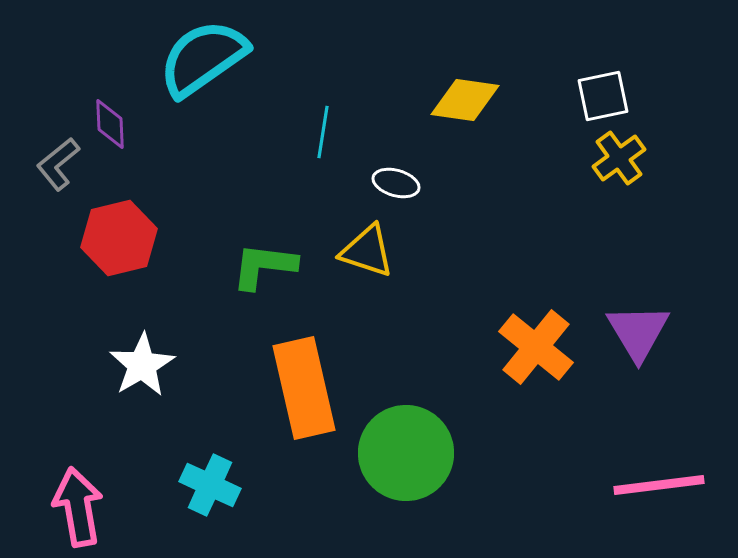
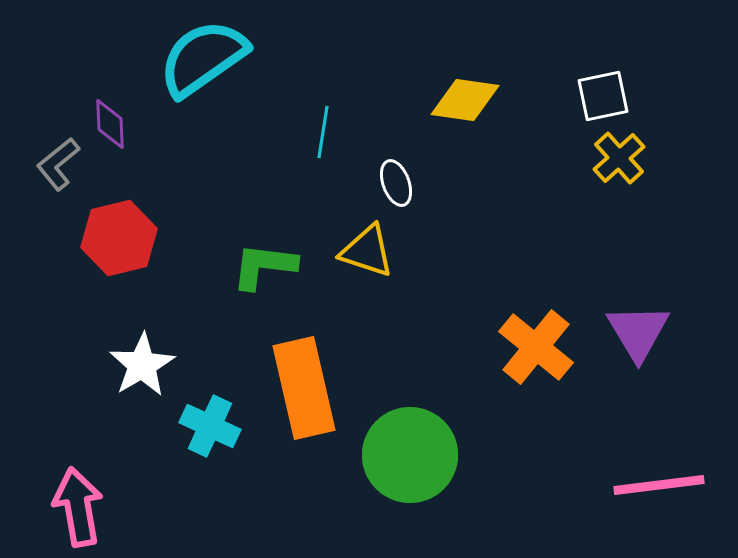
yellow cross: rotated 6 degrees counterclockwise
white ellipse: rotated 54 degrees clockwise
green circle: moved 4 px right, 2 px down
cyan cross: moved 59 px up
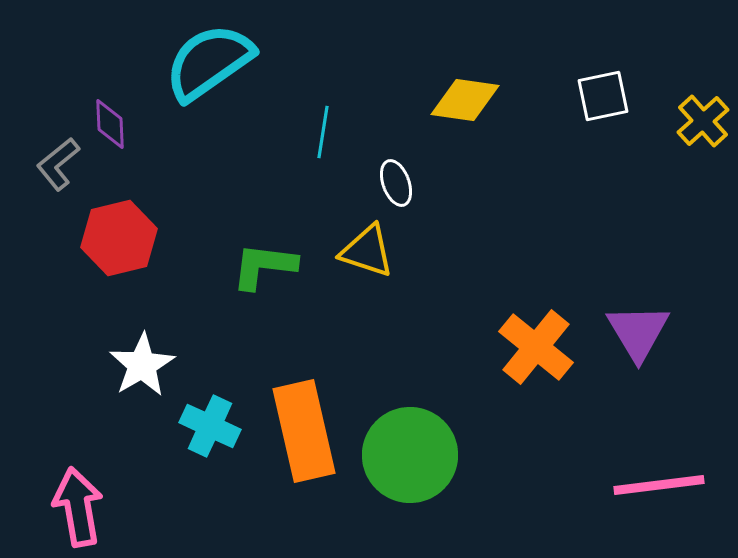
cyan semicircle: moved 6 px right, 4 px down
yellow cross: moved 84 px right, 37 px up
orange rectangle: moved 43 px down
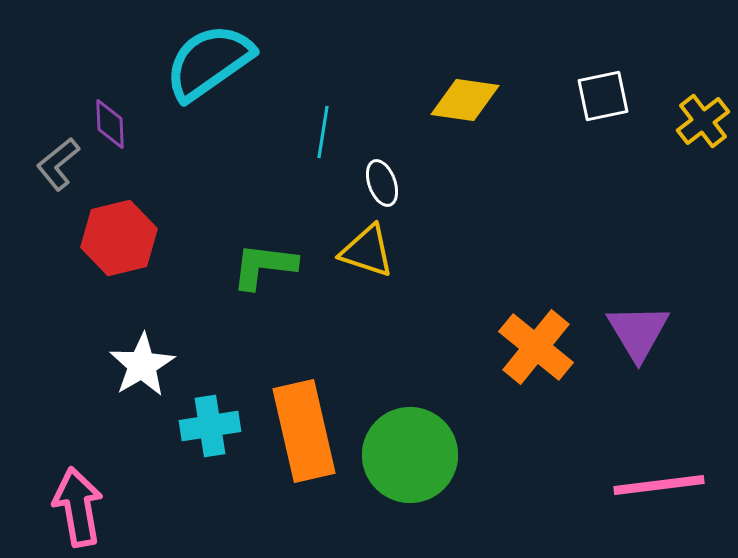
yellow cross: rotated 4 degrees clockwise
white ellipse: moved 14 px left
cyan cross: rotated 34 degrees counterclockwise
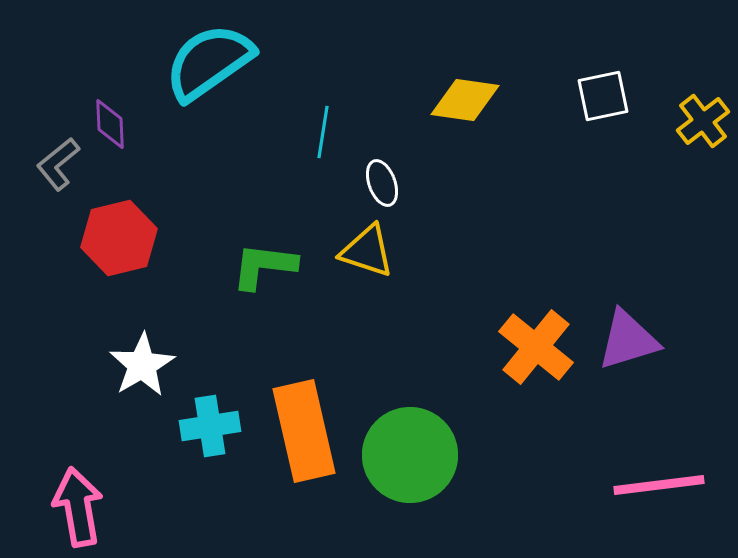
purple triangle: moved 10 px left, 8 px down; rotated 44 degrees clockwise
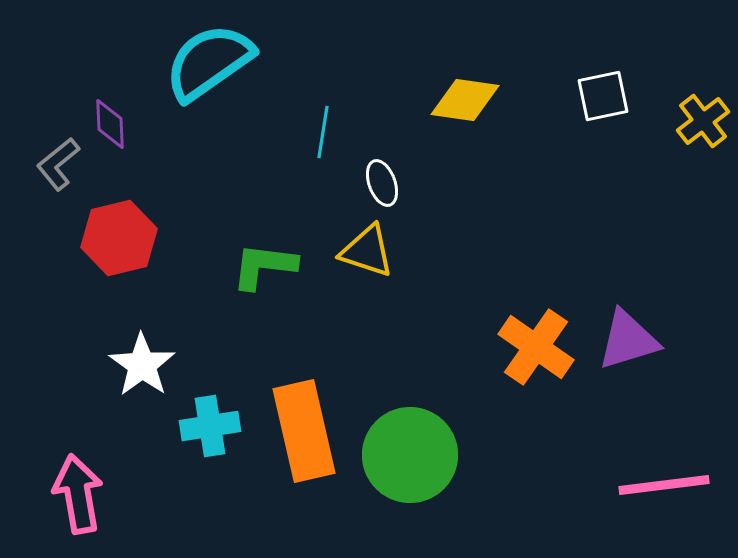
orange cross: rotated 4 degrees counterclockwise
white star: rotated 6 degrees counterclockwise
pink line: moved 5 px right
pink arrow: moved 13 px up
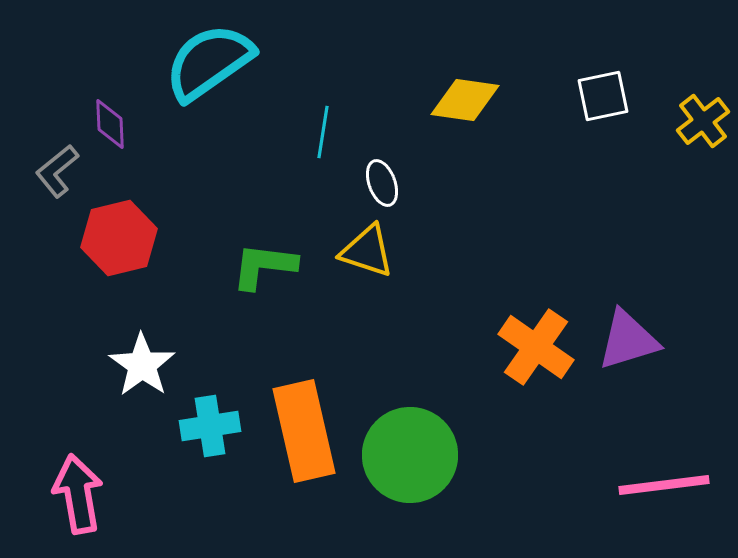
gray L-shape: moved 1 px left, 7 px down
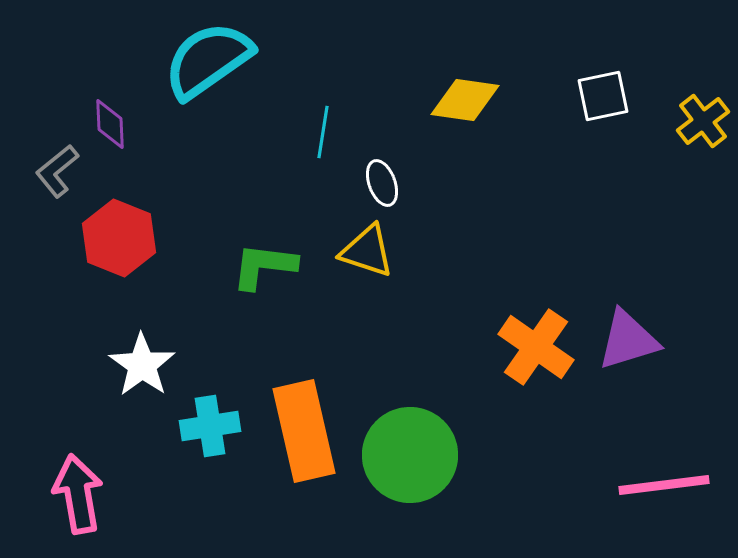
cyan semicircle: moved 1 px left, 2 px up
red hexagon: rotated 24 degrees counterclockwise
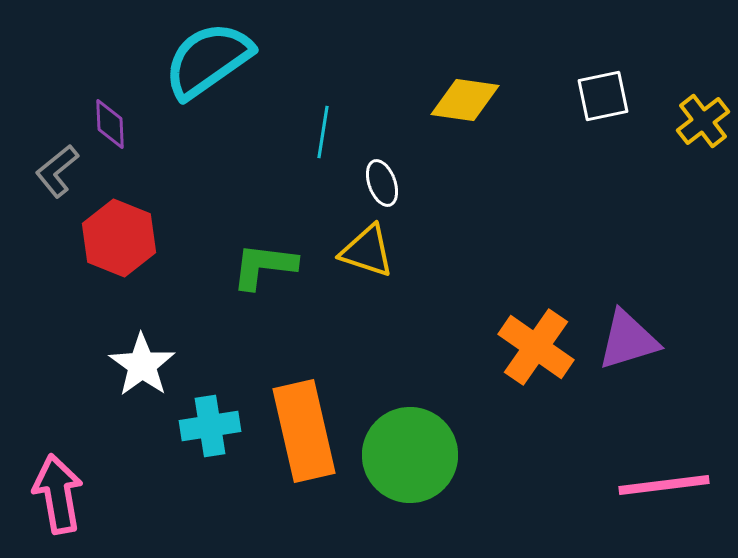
pink arrow: moved 20 px left
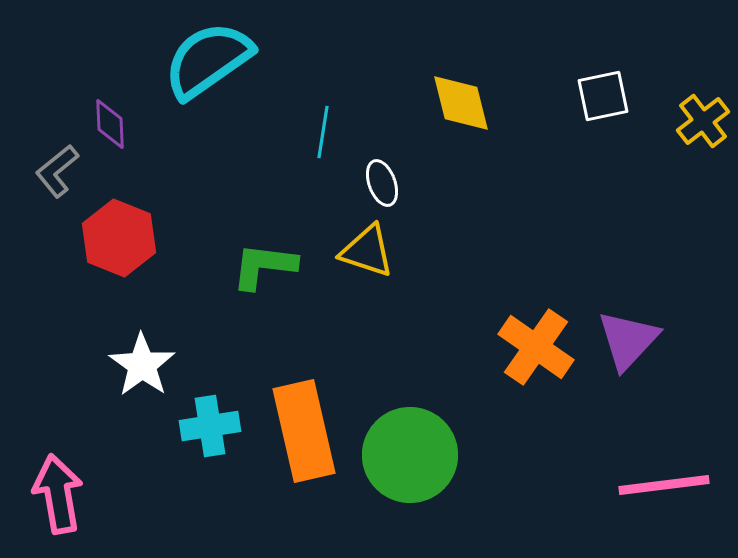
yellow diamond: moved 4 px left, 3 px down; rotated 68 degrees clockwise
purple triangle: rotated 30 degrees counterclockwise
